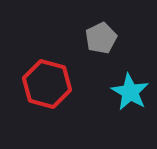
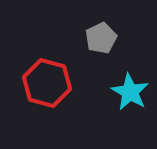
red hexagon: moved 1 px up
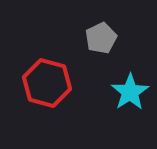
cyan star: rotated 9 degrees clockwise
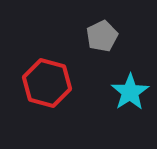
gray pentagon: moved 1 px right, 2 px up
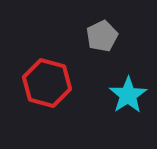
cyan star: moved 2 px left, 3 px down
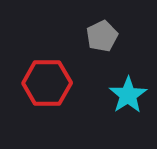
red hexagon: rotated 15 degrees counterclockwise
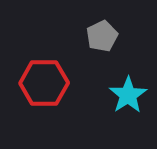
red hexagon: moved 3 px left
